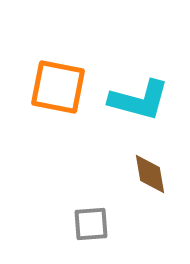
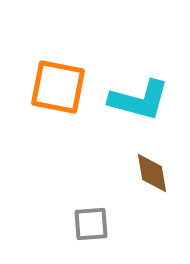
brown diamond: moved 2 px right, 1 px up
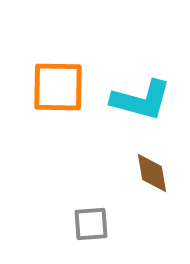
orange square: rotated 10 degrees counterclockwise
cyan L-shape: moved 2 px right
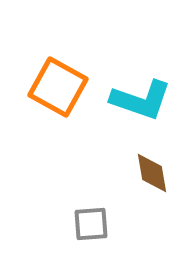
orange square: rotated 28 degrees clockwise
cyan L-shape: rotated 4 degrees clockwise
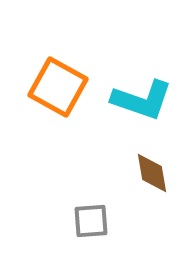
cyan L-shape: moved 1 px right
gray square: moved 3 px up
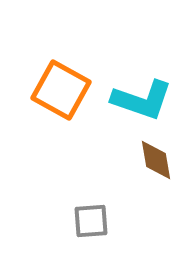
orange square: moved 3 px right, 3 px down
brown diamond: moved 4 px right, 13 px up
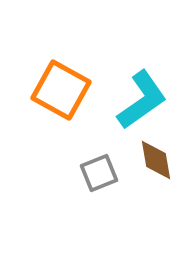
cyan L-shape: rotated 54 degrees counterclockwise
gray square: moved 8 px right, 48 px up; rotated 18 degrees counterclockwise
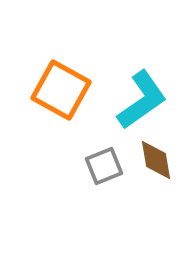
gray square: moved 5 px right, 7 px up
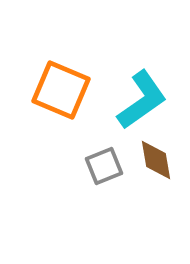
orange square: rotated 6 degrees counterclockwise
